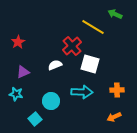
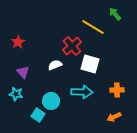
green arrow: rotated 24 degrees clockwise
purple triangle: rotated 48 degrees counterclockwise
cyan square: moved 3 px right, 4 px up; rotated 16 degrees counterclockwise
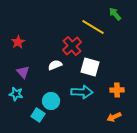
white square: moved 3 px down
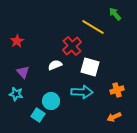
red star: moved 1 px left, 1 px up
orange cross: rotated 16 degrees counterclockwise
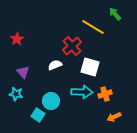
red star: moved 2 px up
orange cross: moved 12 px left, 4 px down
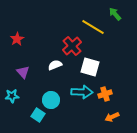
cyan star: moved 4 px left, 2 px down; rotated 16 degrees counterclockwise
cyan circle: moved 1 px up
orange arrow: moved 2 px left
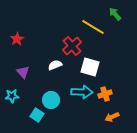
cyan square: moved 1 px left
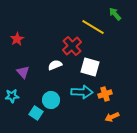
cyan square: moved 1 px left, 2 px up
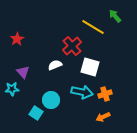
green arrow: moved 2 px down
cyan arrow: rotated 10 degrees clockwise
cyan star: moved 7 px up
orange arrow: moved 9 px left
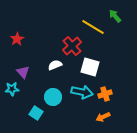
cyan circle: moved 2 px right, 3 px up
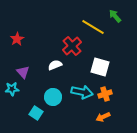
white square: moved 10 px right
